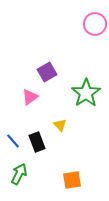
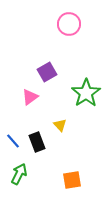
pink circle: moved 26 px left
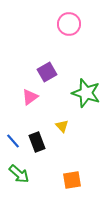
green star: rotated 20 degrees counterclockwise
yellow triangle: moved 2 px right, 1 px down
green arrow: rotated 105 degrees clockwise
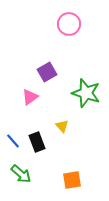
green arrow: moved 2 px right
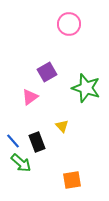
green star: moved 5 px up
green arrow: moved 11 px up
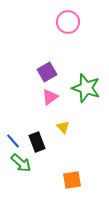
pink circle: moved 1 px left, 2 px up
pink triangle: moved 20 px right
yellow triangle: moved 1 px right, 1 px down
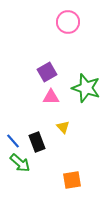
pink triangle: moved 1 px right; rotated 36 degrees clockwise
green arrow: moved 1 px left
